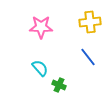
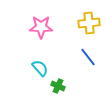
yellow cross: moved 1 px left, 1 px down
green cross: moved 1 px left, 1 px down
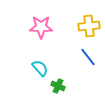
yellow cross: moved 3 px down
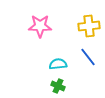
pink star: moved 1 px left, 1 px up
cyan semicircle: moved 18 px right, 4 px up; rotated 54 degrees counterclockwise
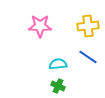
yellow cross: moved 1 px left
blue line: rotated 18 degrees counterclockwise
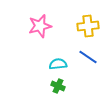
pink star: rotated 15 degrees counterclockwise
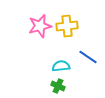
yellow cross: moved 21 px left
cyan semicircle: moved 3 px right, 2 px down
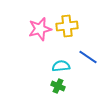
pink star: moved 3 px down
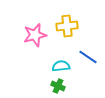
pink star: moved 5 px left, 6 px down
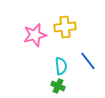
yellow cross: moved 2 px left, 1 px down
blue line: moved 4 px down; rotated 18 degrees clockwise
cyan semicircle: rotated 90 degrees clockwise
